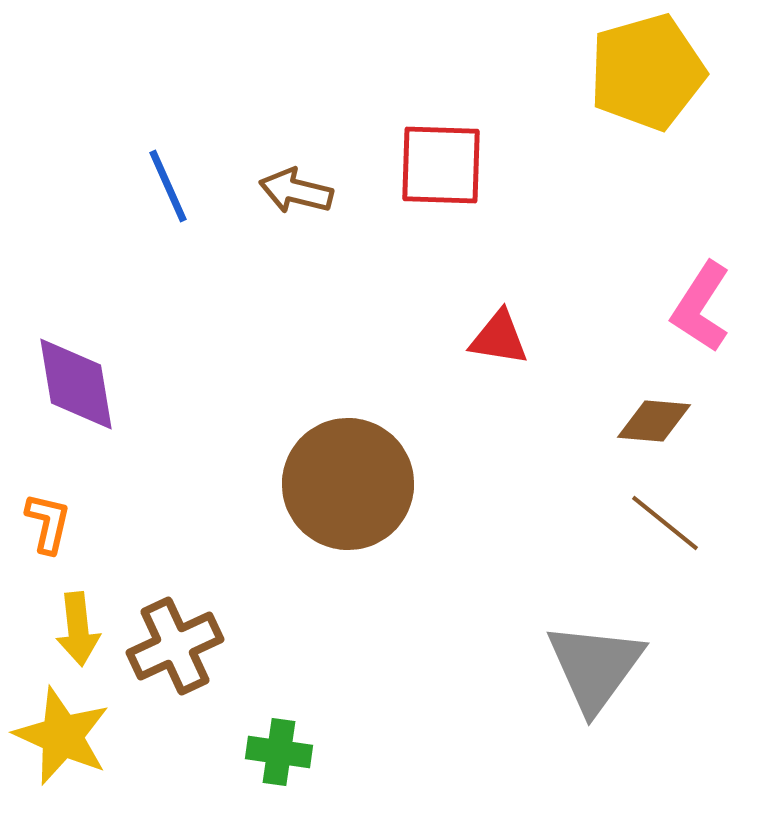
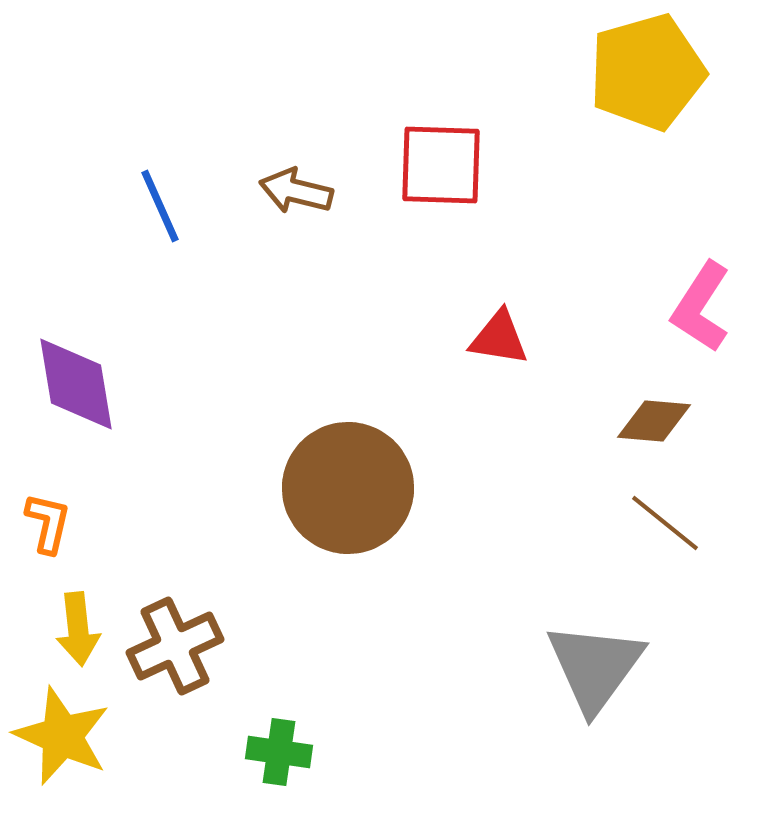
blue line: moved 8 px left, 20 px down
brown circle: moved 4 px down
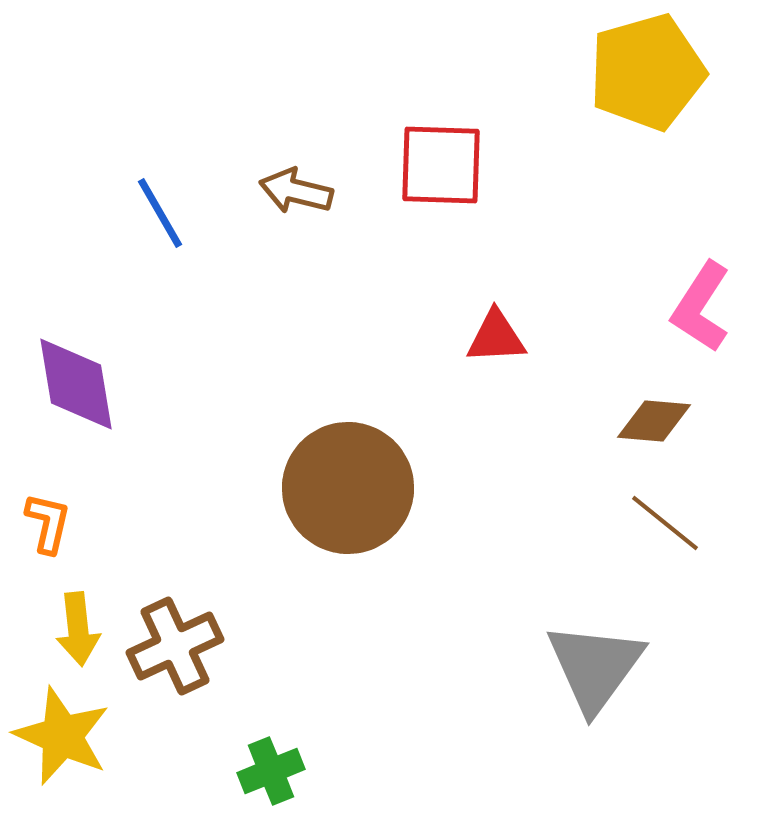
blue line: moved 7 px down; rotated 6 degrees counterclockwise
red triangle: moved 3 px left, 1 px up; rotated 12 degrees counterclockwise
green cross: moved 8 px left, 19 px down; rotated 30 degrees counterclockwise
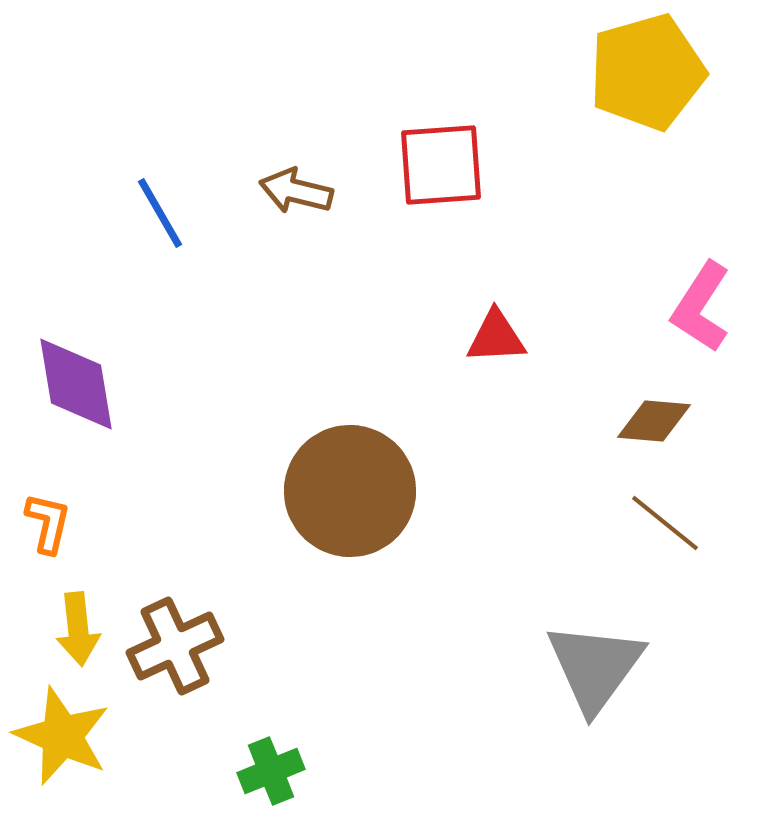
red square: rotated 6 degrees counterclockwise
brown circle: moved 2 px right, 3 px down
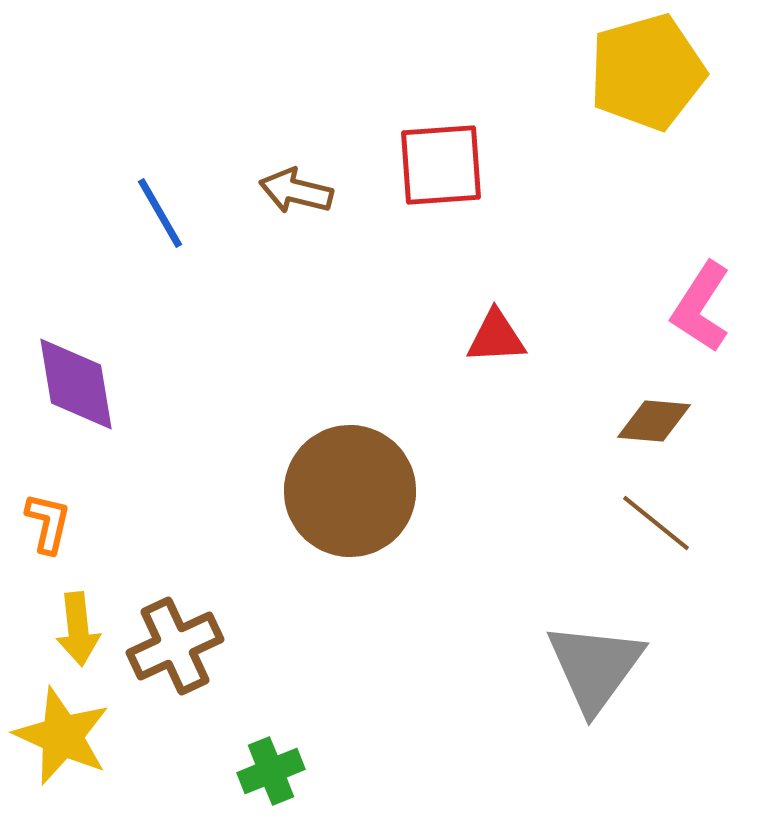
brown line: moved 9 px left
